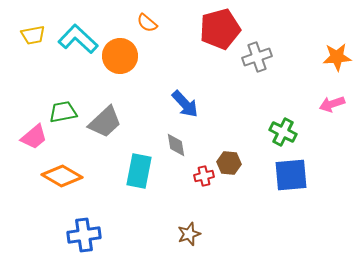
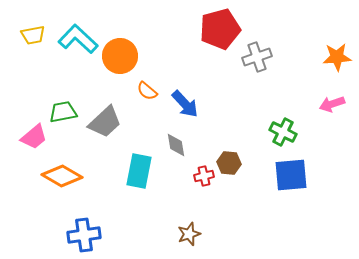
orange semicircle: moved 68 px down
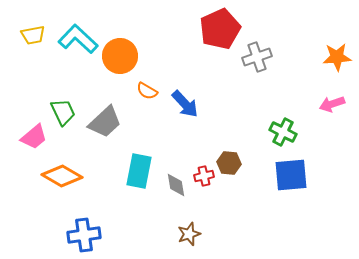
red pentagon: rotated 9 degrees counterclockwise
orange semicircle: rotated 10 degrees counterclockwise
green trapezoid: rotated 76 degrees clockwise
gray diamond: moved 40 px down
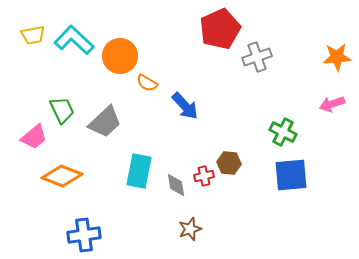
cyan L-shape: moved 4 px left, 1 px down
orange semicircle: moved 8 px up
blue arrow: moved 2 px down
green trapezoid: moved 1 px left, 2 px up
orange diamond: rotated 9 degrees counterclockwise
brown star: moved 1 px right, 5 px up
